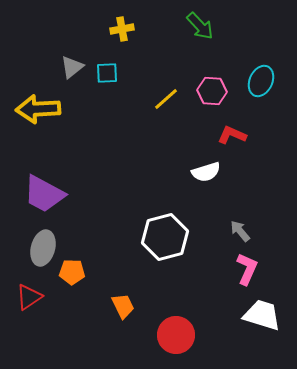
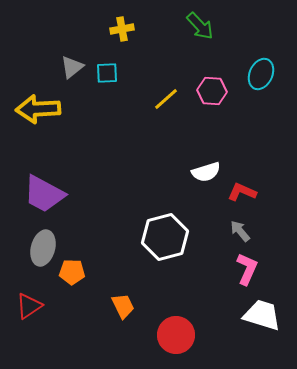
cyan ellipse: moved 7 px up
red L-shape: moved 10 px right, 57 px down
red triangle: moved 9 px down
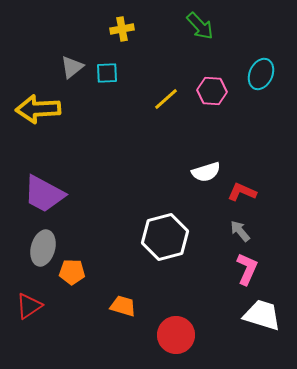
orange trapezoid: rotated 48 degrees counterclockwise
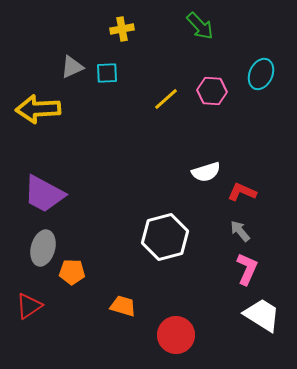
gray triangle: rotated 15 degrees clockwise
white trapezoid: rotated 15 degrees clockwise
